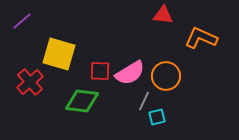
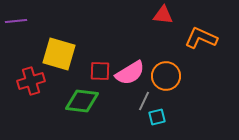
purple line: moved 6 px left; rotated 35 degrees clockwise
red cross: moved 1 px right, 1 px up; rotated 24 degrees clockwise
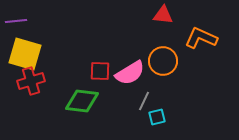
yellow square: moved 34 px left
orange circle: moved 3 px left, 15 px up
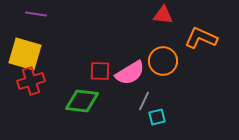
purple line: moved 20 px right, 7 px up; rotated 15 degrees clockwise
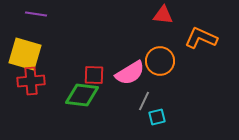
orange circle: moved 3 px left
red square: moved 6 px left, 4 px down
red cross: rotated 12 degrees clockwise
green diamond: moved 6 px up
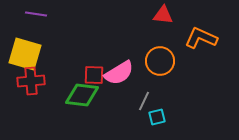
pink semicircle: moved 11 px left
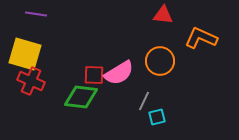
red cross: rotated 28 degrees clockwise
green diamond: moved 1 px left, 2 px down
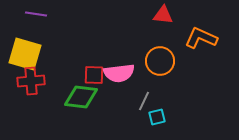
pink semicircle: rotated 24 degrees clockwise
red cross: rotated 28 degrees counterclockwise
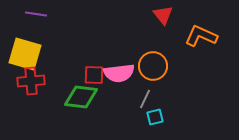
red triangle: rotated 45 degrees clockwise
orange L-shape: moved 2 px up
orange circle: moved 7 px left, 5 px down
gray line: moved 1 px right, 2 px up
cyan square: moved 2 px left
